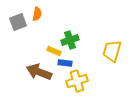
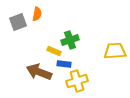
yellow trapezoid: moved 3 px right; rotated 70 degrees clockwise
blue rectangle: moved 1 px left, 1 px down
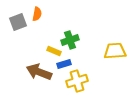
blue rectangle: rotated 24 degrees counterclockwise
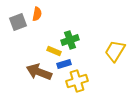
yellow trapezoid: rotated 55 degrees counterclockwise
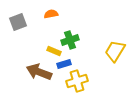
orange semicircle: moved 14 px right; rotated 112 degrees counterclockwise
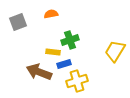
yellow rectangle: moved 1 px left, 1 px down; rotated 16 degrees counterclockwise
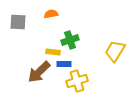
gray square: rotated 24 degrees clockwise
blue rectangle: rotated 16 degrees clockwise
brown arrow: rotated 65 degrees counterclockwise
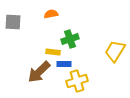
gray square: moved 5 px left
green cross: moved 1 px up
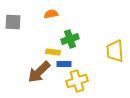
yellow trapezoid: rotated 35 degrees counterclockwise
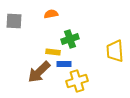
gray square: moved 1 px right, 1 px up
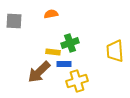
green cross: moved 4 px down
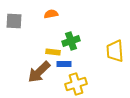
green cross: moved 1 px right, 2 px up
yellow cross: moved 1 px left, 3 px down
